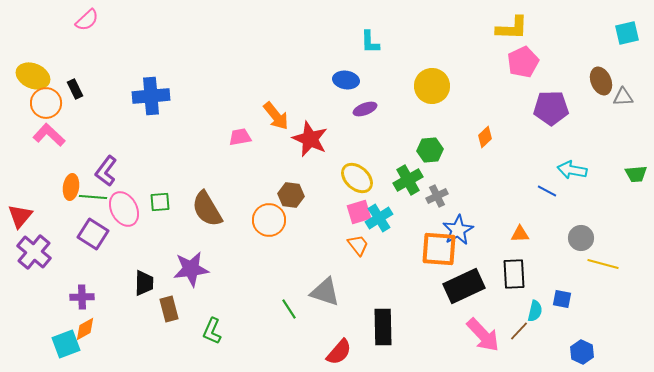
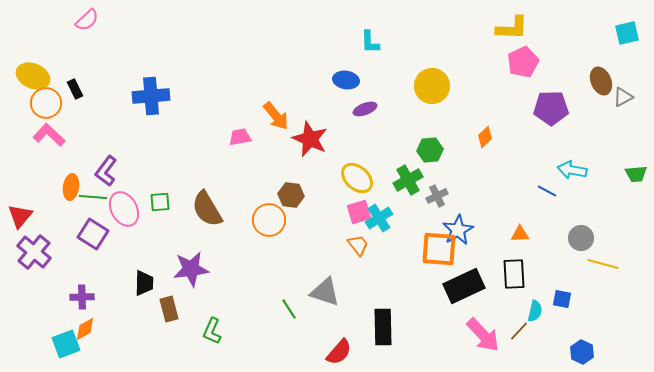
gray triangle at (623, 97): rotated 25 degrees counterclockwise
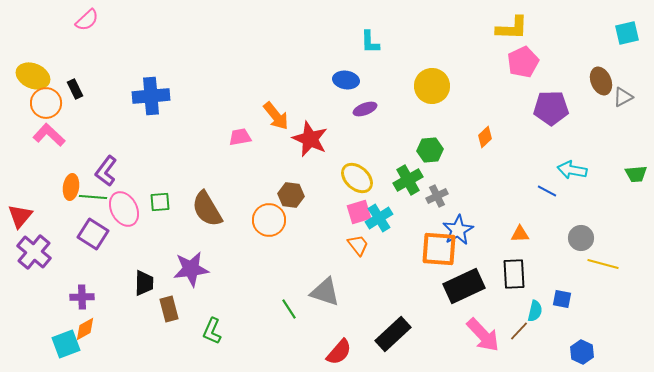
black rectangle at (383, 327): moved 10 px right, 7 px down; rotated 48 degrees clockwise
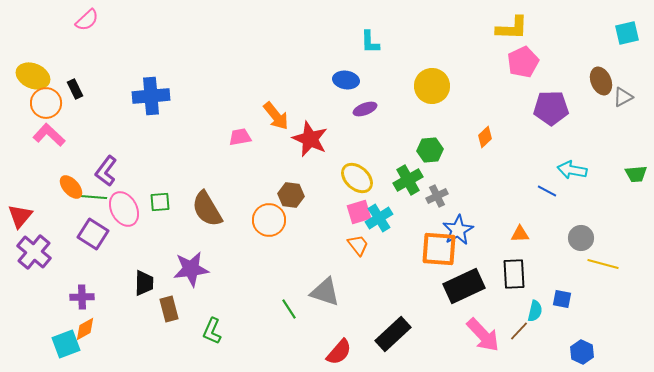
orange ellipse at (71, 187): rotated 50 degrees counterclockwise
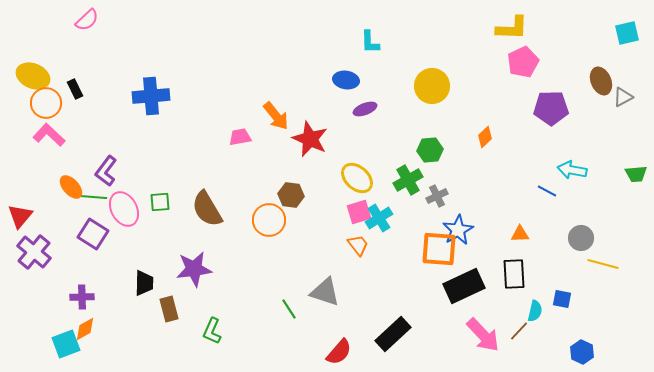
purple star at (191, 269): moved 3 px right
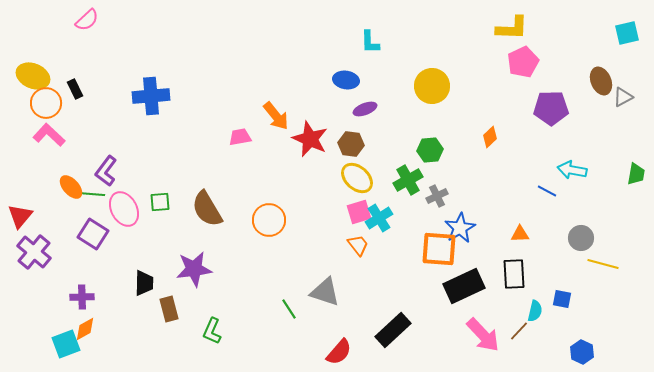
orange diamond at (485, 137): moved 5 px right
green trapezoid at (636, 174): rotated 75 degrees counterclockwise
brown hexagon at (291, 195): moved 60 px right, 51 px up
green line at (93, 197): moved 2 px left, 3 px up
blue star at (458, 230): moved 2 px right, 2 px up
black rectangle at (393, 334): moved 4 px up
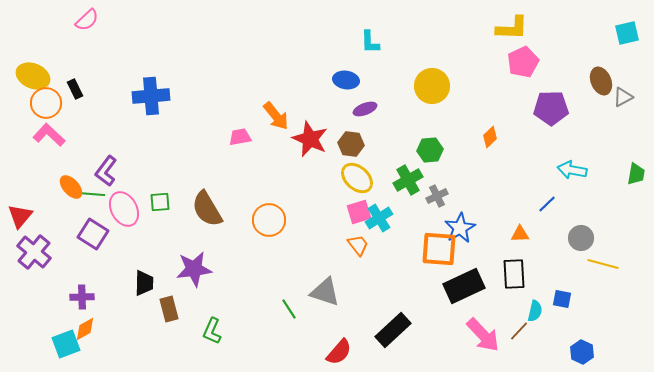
blue line at (547, 191): moved 13 px down; rotated 72 degrees counterclockwise
